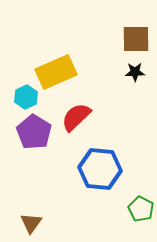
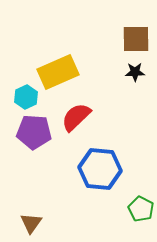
yellow rectangle: moved 2 px right
purple pentagon: rotated 28 degrees counterclockwise
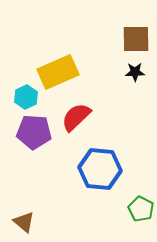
brown triangle: moved 7 px left, 1 px up; rotated 25 degrees counterclockwise
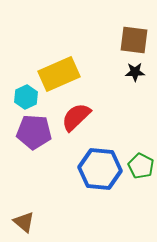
brown square: moved 2 px left, 1 px down; rotated 8 degrees clockwise
yellow rectangle: moved 1 px right, 2 px down
green pentagon: moved 43 px up
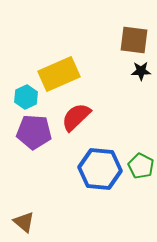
black star: moved 6 px right, 1 px up
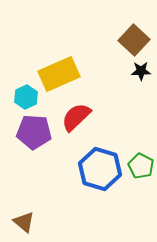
brown square: rotated 36 degrees clockwise
blue hexagon: rotated 12 degrees clockwise
